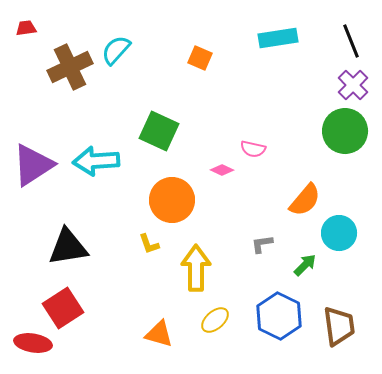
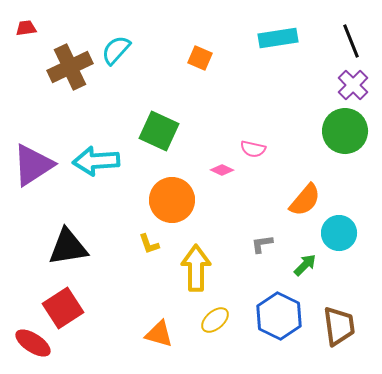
red ellipse: rotated 24 degrees clockwise
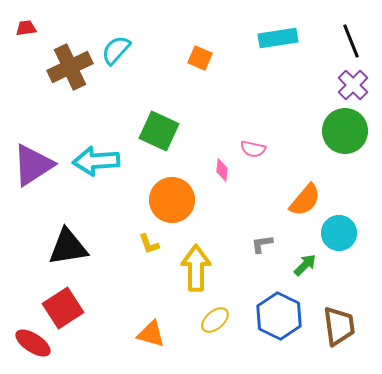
pink diamond: rotated 70 degrees clockwise
orange triangle: moved 8 px left
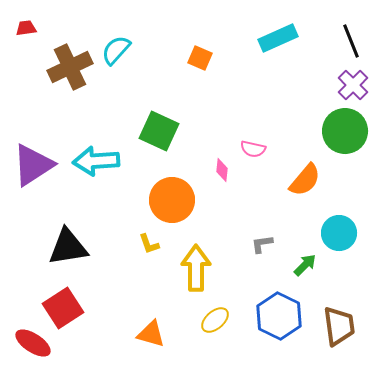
cyan rectangle: rotated 15 degrees counterclockwise
orange semicircle: moved 20 px up
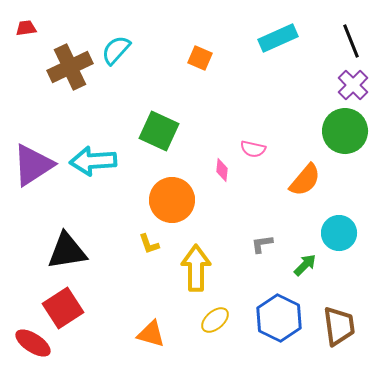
cyan arrow: moved 3 px left
black triangle: moved 1 px left, 4 px down
blue hexagon: moved 2 px down
